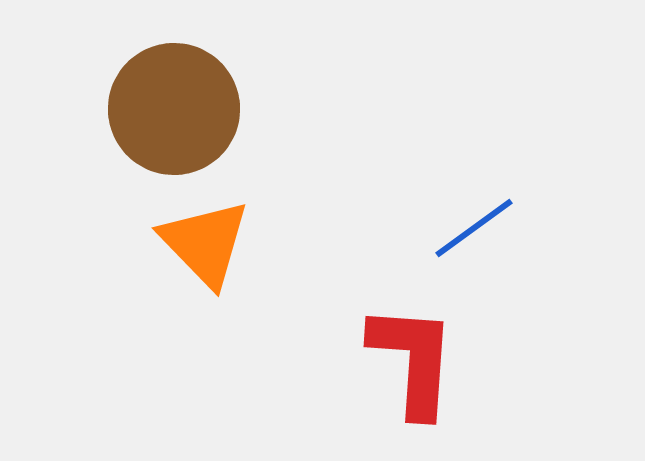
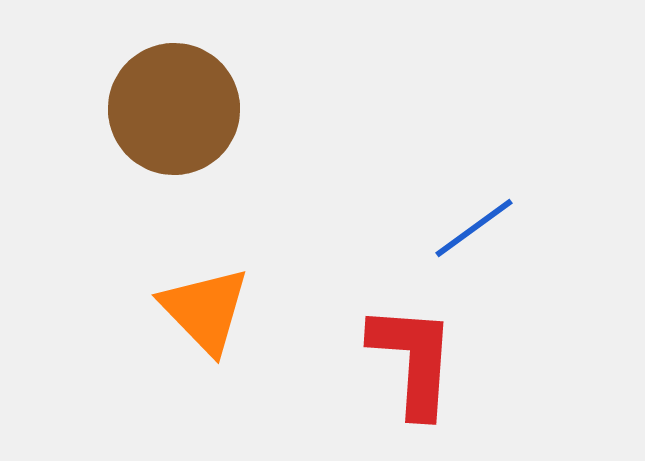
orange triangle: moved 67 px down
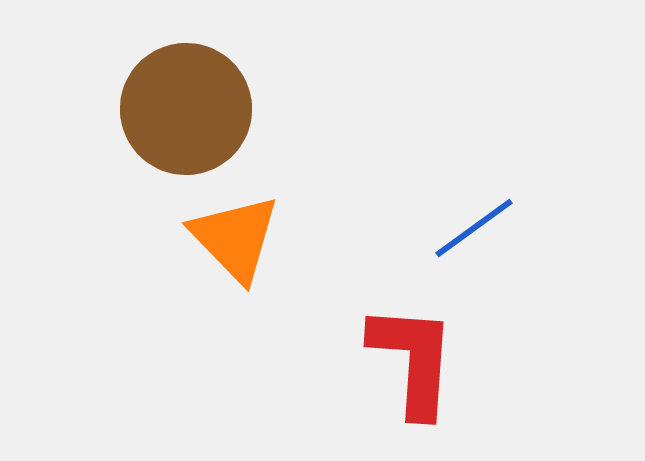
brown circle: moved 12 px right
orange triangle: moved 30 px right, 72 px up
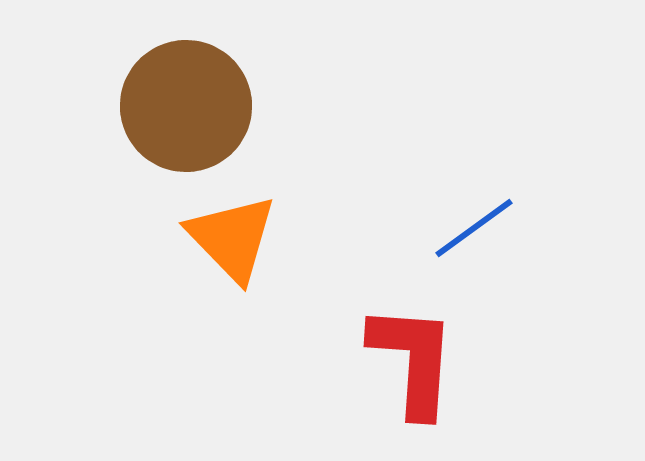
brown circle: moved 3 px up
orange triangle: moved 3 px left
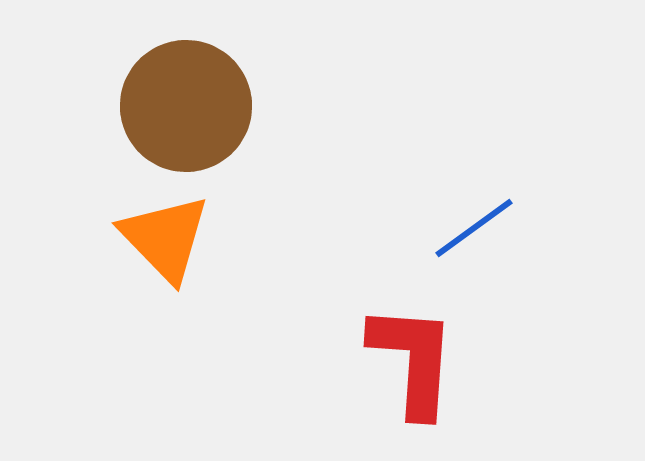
orange triangle: moved 67 px left
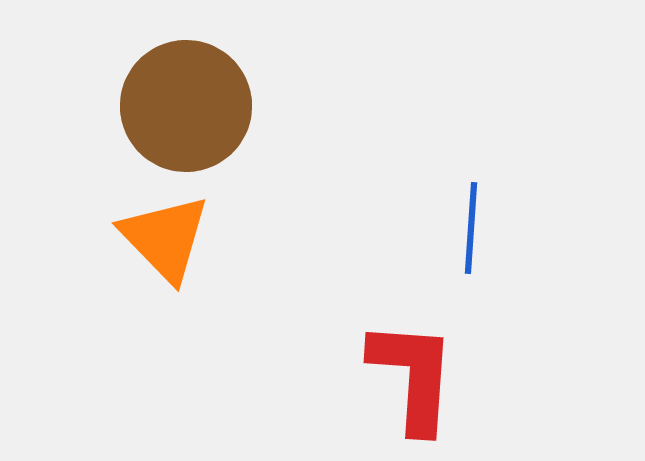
blue line: moved 3 px left; rotated 50 degrees counterclockwise
red L-shape: moved 16 px down
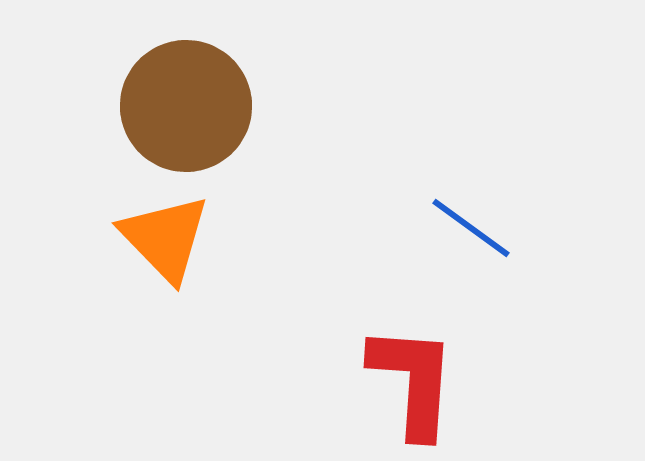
blue line: rotated 58 degrees counterclockwise
red L-shape: moved 5 px down
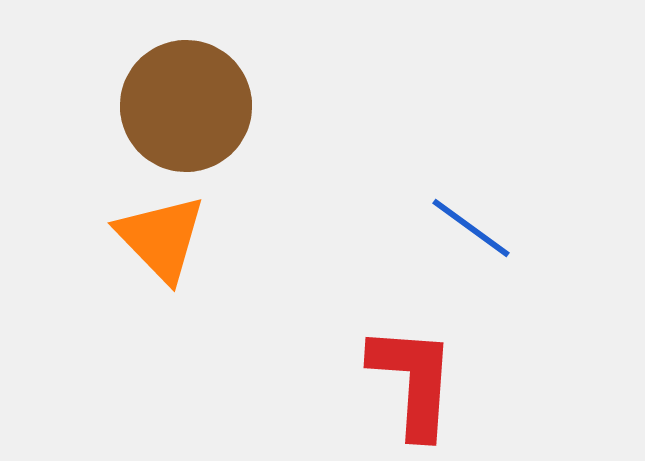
orange triangle: moved 4 px left
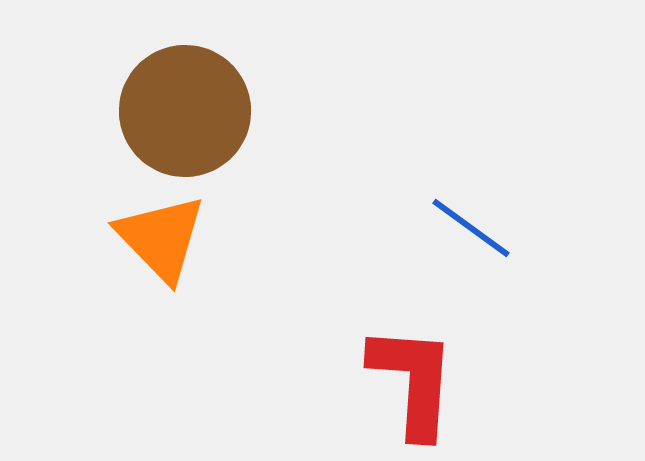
brown circle: moved 1 px left, 5 px down
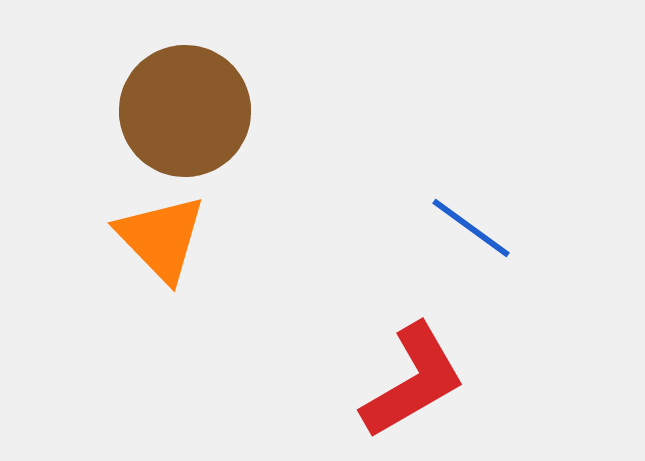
red L-shape: rotated 56 degrees clockwise
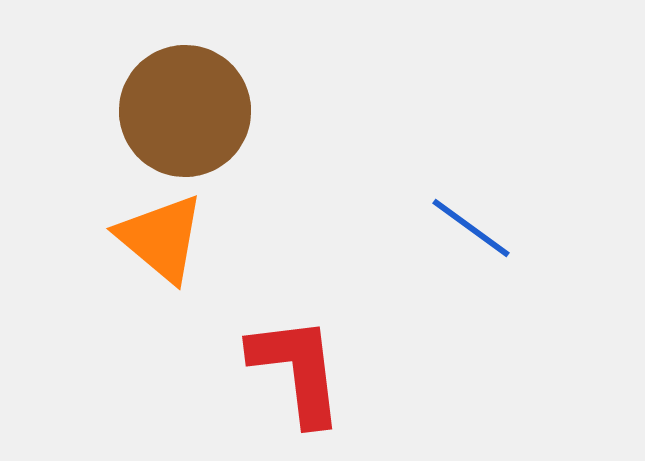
orange triangle: rotated 6 degrees counterclockwise
red L-shape: moved 116 px left, 11 px up; rotated 67 degrees counterclockwise
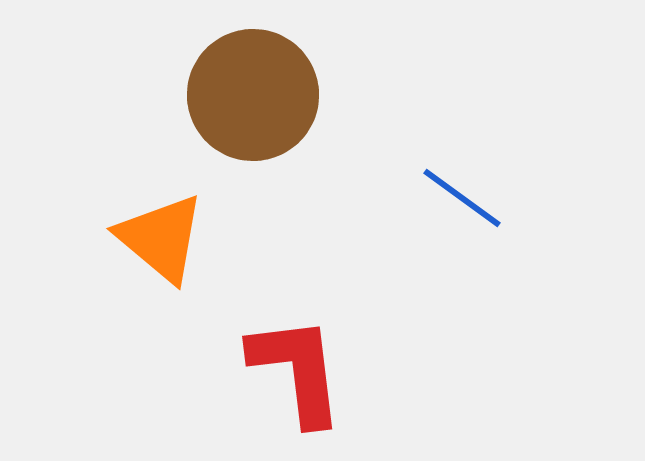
brown circle: moved 68 px right, 16 px up
blue line: moved 9 px left, 30 px up
